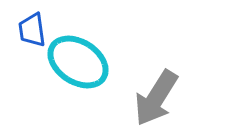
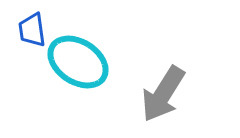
gray arrow: moved 7 px right, 4 px up
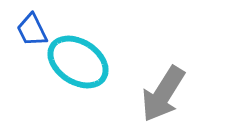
blue trapezoid: rotated 18 degrees counterclockwise
